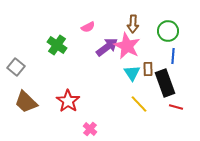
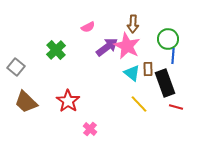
green circle: moved 8 px down
green cross: moved 1 px left, 5 px down; rotated 12 degrees clockwise
cyan triangle: rotated 18 degrees counterclockwise
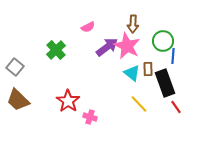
green circle: moved 5 px left, 2 px down
gray square: moved 1 px left
brown trapezoid: moved 8 px left, 2 px up
red line: rotated 40 degrees clockwise
pink cross: moved 12 px up; rotated 24 degrees counterclockwise
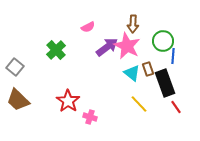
brown rectangle: rotated 16 degrees counterclockwise
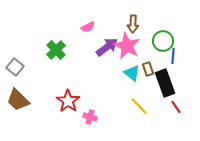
yellow line: moved 2 px down
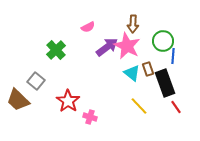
gray square: moved 21 px right, 14 px down
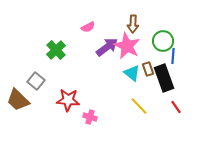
black rectangle: moved 1 px left, 5 px up
red star: moved 1 px up; rotated 30 degrees counterclockwise
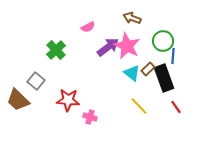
brown arrow: moved 1 px left, 6 px up; rotated 108 degrees clockwise
purple arrow: moved 1 px right
brown rectangle: rotated 64 degrees clockwise
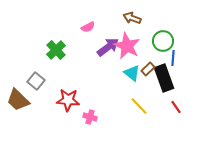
blue line: moved 2 px down
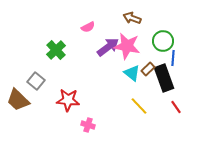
pink star: rotated 16 degrees counterclockwise
pink cross: moved 2 px left, 8 px down
